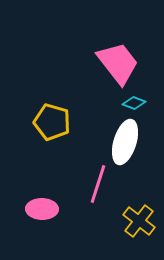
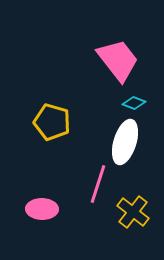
pink trapezoid: moved 3 px up
yellow cross: moved 6 px left, 9 px up
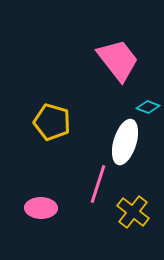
cyan diamond: moved 14 px right, 4 px down
pink ellipse: moved 1 px left, 1 px up
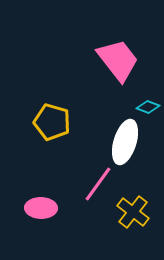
pink line: rotated 18 degrees clockwise
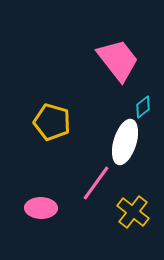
cyan diamond: moved 5 px left; rotated 60 degrees counterclockwise
pink line: moved 2 px left, 1 px up
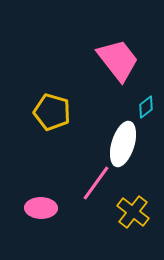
cyan diamond: moved 3 px right
yellow pentagon: moved 10 px up
white ellipse: moved 2 px left, 2 px down
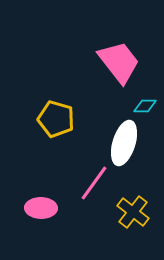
pink trapezoid: moved 1 px right, 2 px down
cyan diamond: moved 1 px left, 1 px up; rotated 40 degrees clockwise
yellow pentagon: moved 4 px right, 7 px down
white ellipse: moved 1 px right, 1 px up
pink line: moved 2 px left
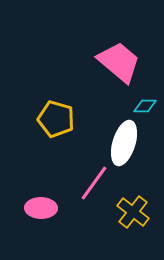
pink trapezoid: rotated 12 degrees counterclockwise
